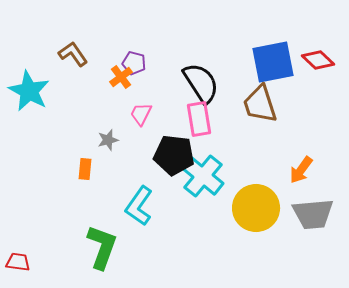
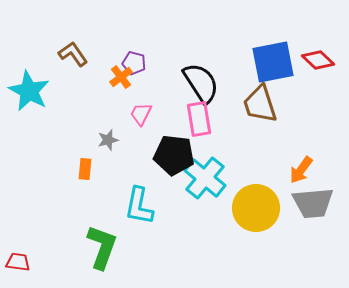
cyan cross: moved 2 px right, 2 px down
cyan L-shape: rotated 24 degrees counterclockwise
gray trapezoid: moved 11 px up
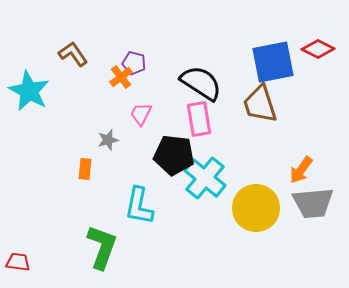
red diamond: moved 11 px up; rotated 16 degrees counterclockwise
black semicircle: rotated 24 degrees counterclockwise
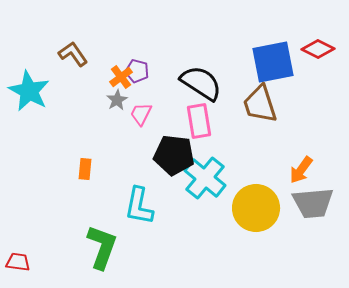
purple pentagon: moved 3 px right, 8 px down
pink rectangle: moved 2 px down
gray star: moved 9 px right, 40 px up; rotated 15 degrees counterclockwise
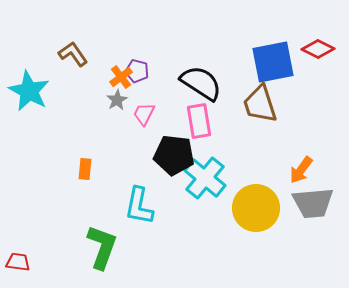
pink trapezoid: moved 3 px right
